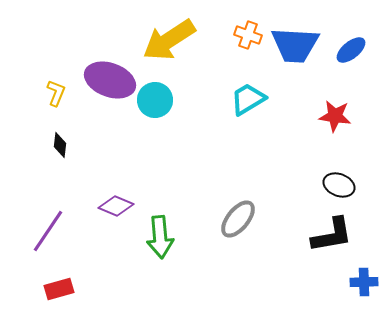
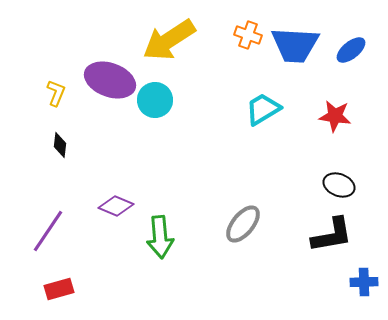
cyan trapezoid: moved 15 px right, 10 px down
gray ellipse: moved 5 px right, 5 px down
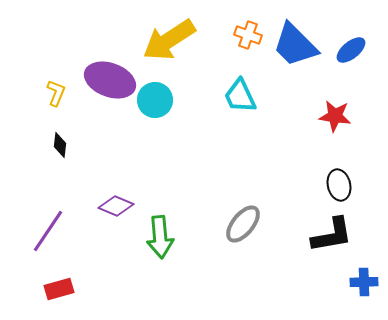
blue trapezoid: rotated 42 degrees clockwise
cyan trapezoid: moved 23 px left, 13 px up; rotated 84 degrees counterclockwise
black ellipse: rotated 56 degrees clockwise
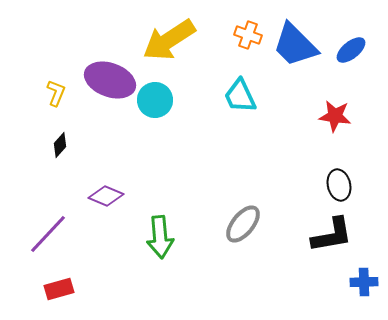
black diamond: rotated 35 degrees clockwise
purple diamond: moved 10 px left, 10 px up
purple line: moved 3 px down; rotated 9 degrees clockwise
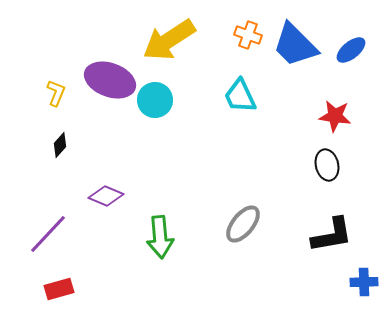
black ellipse: moved 12 px left, 20 px up
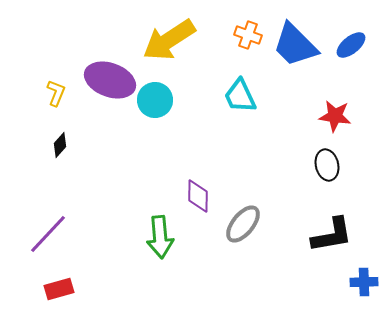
blue ellipse: moved 5 px up
purple diamond: moved 92 px right; rotated 68 degrees clockwise
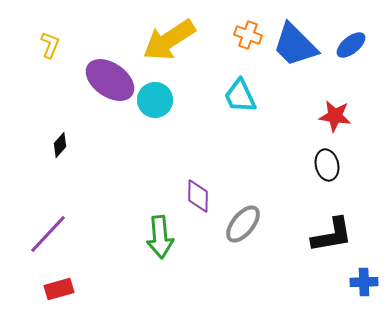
purple ellipse: rotated 15 degrees clockwise
yellow L-shape: moved 6 px left, 48 px up
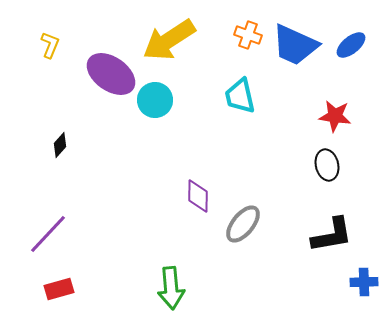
blue trapezoid: rotated 21 degrees counterclockwise
purple ellipse: moved 1 px right, 6 px up
cyan trapezoid: rotated 12 degrees clockwise
green arrow: moved 11 px right, 51 px down
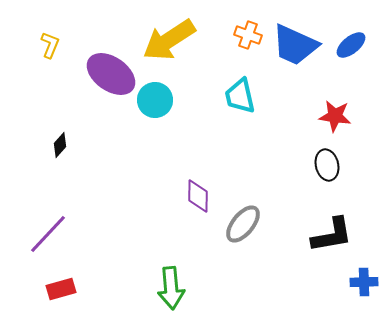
red rectangle: moved 2 px right
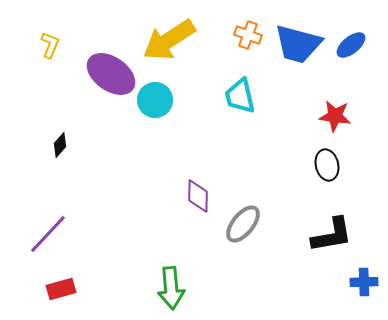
blue trapezoid: moved 3 px right, 1 px up; rotated 9 degrees counterclockwise
